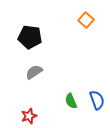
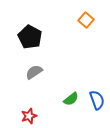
black pentagon: rotated 20 degrees clockwise
green semicircle: moved 2 px up; rotated 105 degrees counterclockwise
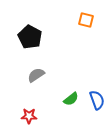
orange square: rotated 28 degrees counterclockwise
gray semicircle: moved 2 px right, 3 px down
red star: rotated 21 degrees clockwise
